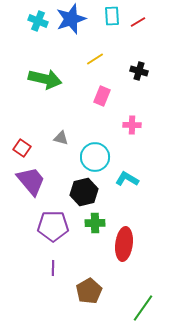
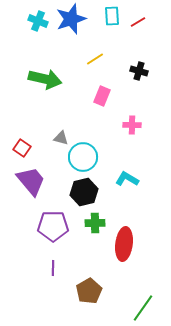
cyan circle: moved 12 px left
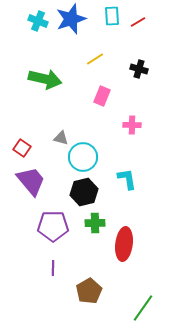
black cross: moved 2 px up
cyan L-shape: rotated 50 degrees clockwise
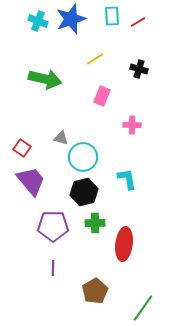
brown pentagon: moved 6 px right
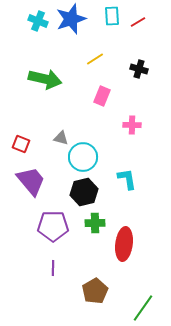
red square: moved 1 px left, 4 px up; rotated 12 degrees counterclockwise
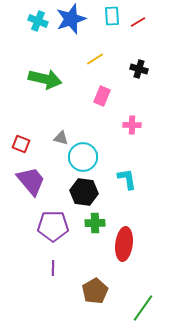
black hexagon: rotated 20 degrees clockwise
